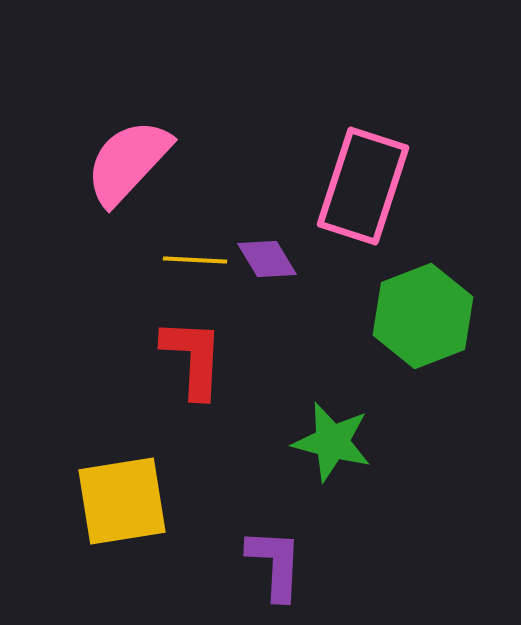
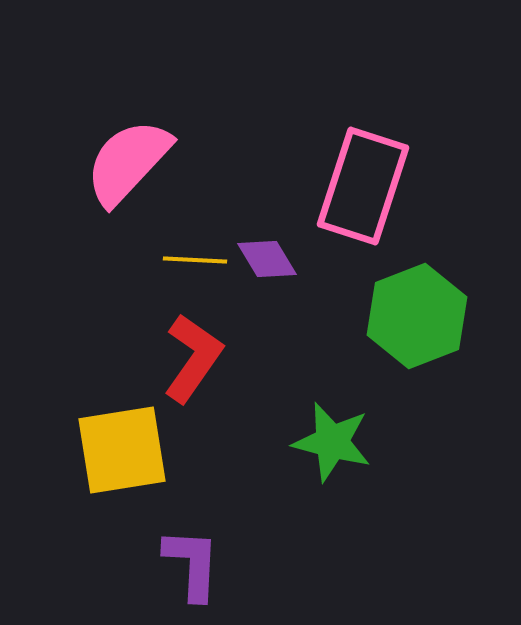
green hexagon: moved 6 px left
red L-shape: rotated 32 degrees clockwise
yellow square: moved 51 px up
purple L-shape: moved 83 px left
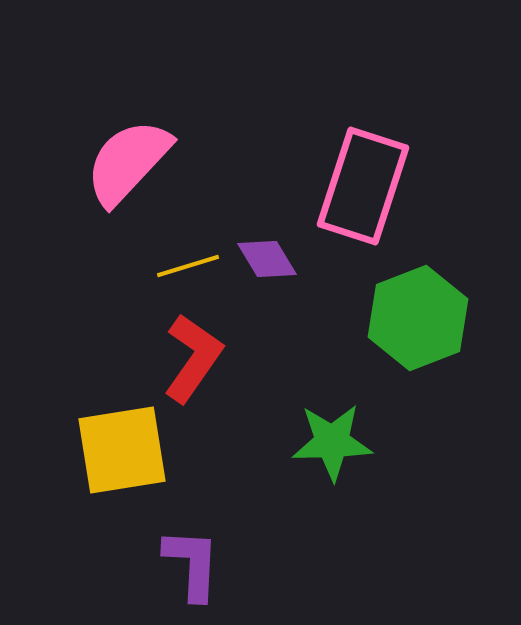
yellow line: moved 7 px left, 6 px down; rotated 20 degrees counterclockwise
green hexagon: moved 1 px right, 2 px down
green star: rotated 16 degrees counterclockwise
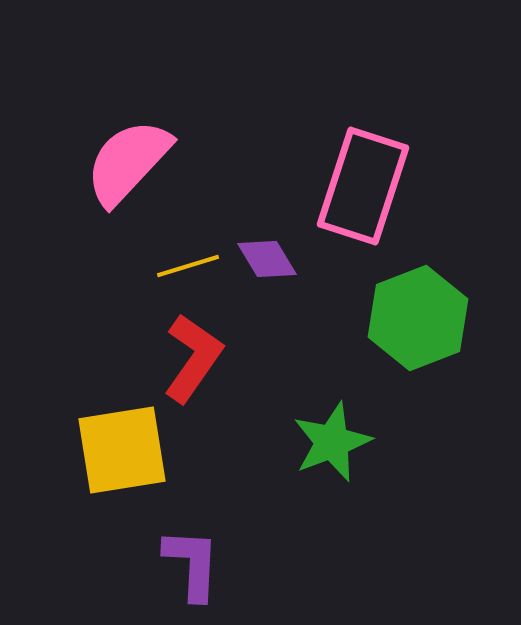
green star: rotated 20 degrees counterclockwise
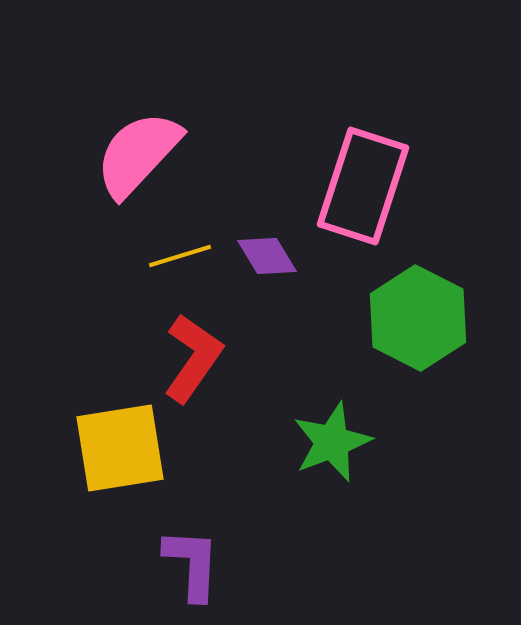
pink semicircle: moved 10 px right, 8 px up
purple diamond: moved 3 px up
yellow line: moved 8 px left, 10 px up
green hexagon: rotated 12 degrees counterclockwise
yellow square: moved 2 px left, 2 px up
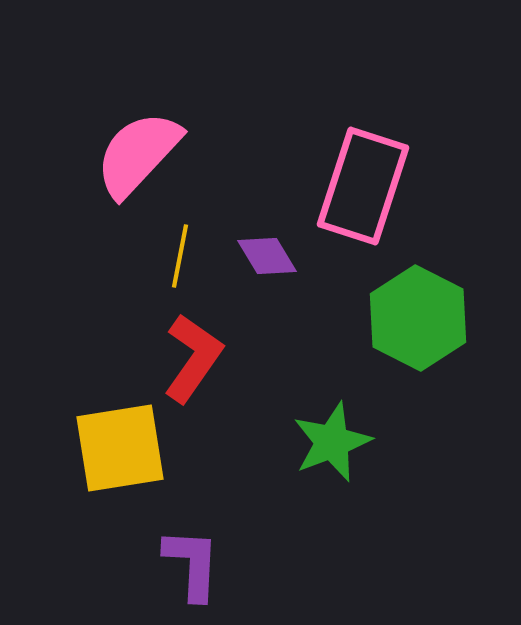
yellow line: rotated 62 degrees counterclockwise
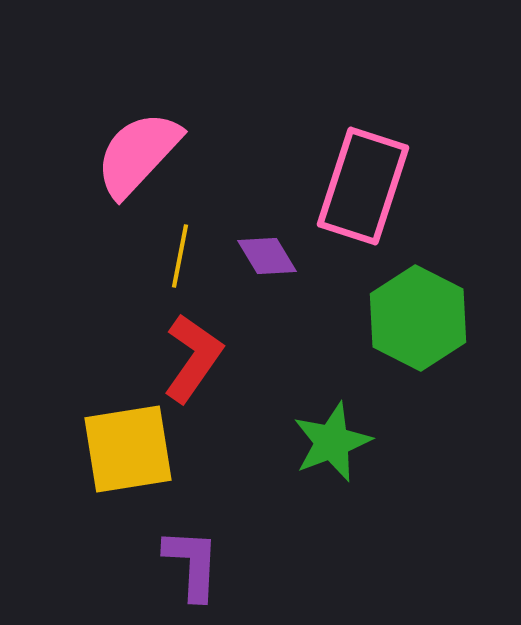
yellow square: moved 8 px right, 1 px down
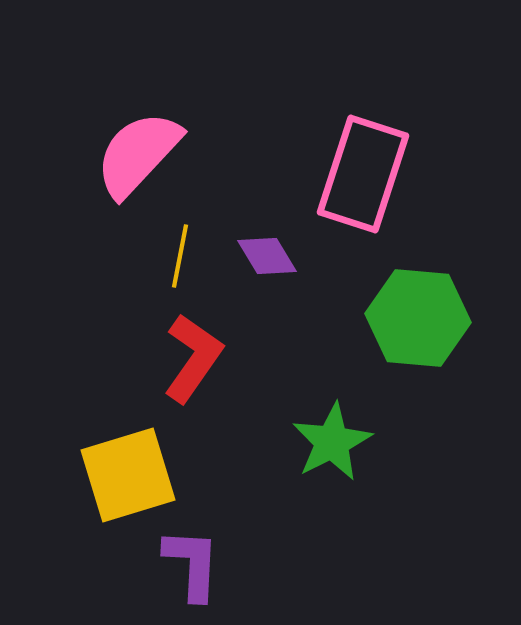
pink rectangle: moved 12 px up
green hexagon: rotated 22 degrees counterclockwise
green star: rotated 6 degrees counterclockwise
yellow square: moved 26 px down; rotated 8 degrees counterclockwise
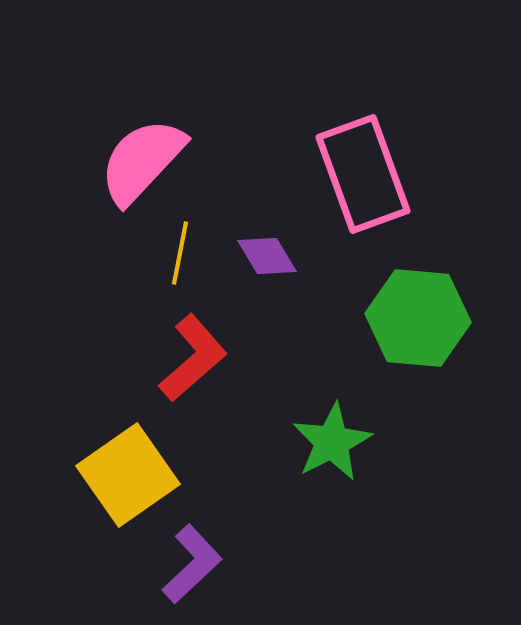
pink semicircle: moved 4 px right, 7 px down
pink rectangle: rotated 38 degrees counterclockwise
yellow line: moved 3 px up
red L-shape: rotated 14 degrees clockwise
yellow square: rotated 18 degrees counterclockwise
purple L-shape: rotated 44 degrees clockwise
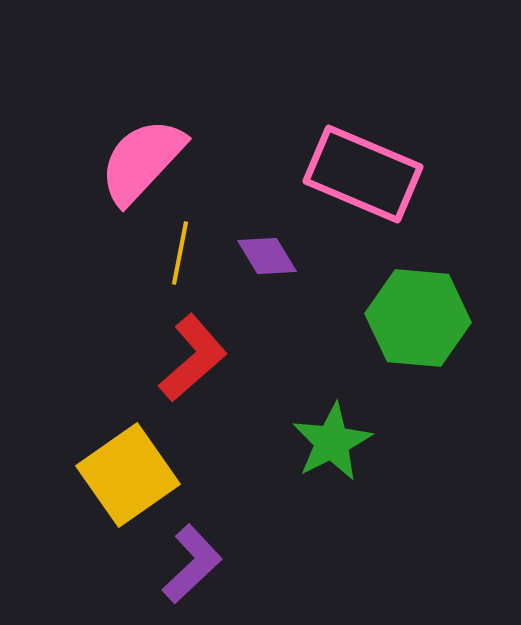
pink rectangle: rotated 47 degrees counterclockwise
